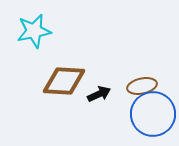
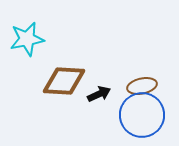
cyan star: moved 7 px left, 8 px down
blue circle: moved 11 px left, 1 px down
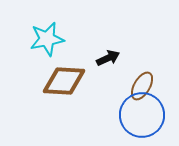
cyan star: moved 20 px right
brown ellipse: rotated 48 degrees counterclockwise
black arrow: moved 9 px right, 36 px up
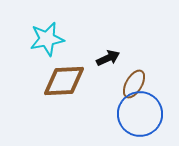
brown diamond: rotated 6 degrees counterclockwise
brown ellipse: moved 8 px left, 2 px up
blue circle: moved 2 px left, 1 px up
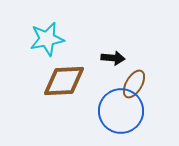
black arrow: moved 5 px right; rotated 30 degrees clockwise
blue circle: moved 19 px left, 3 px up
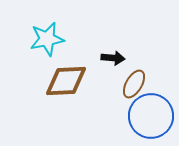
brown diamond: moved 2 px right
blue circle: moved 30 px right, 5 px down
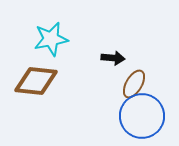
cyan star: moved 4 px right
brown diamond: moved 30 px left; rotated 9 degrees clockwise
blue circle: moved 9 px left
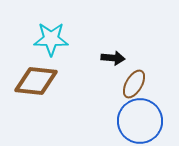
cyan star: rotated 12 degrees clockwise
blue circle: moved 2 px left, 5 px down
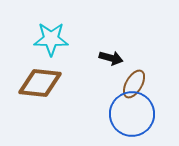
black arrow: moved 2 px left; rotated 10 degrees clockwise
brown diamond: moved 4 px right, 2 px down
blue circle: moved 8 px left, 7 px up
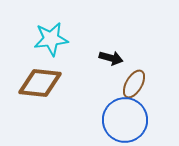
cyan star: rotated 8 degrees counterclockwise
blue circle: moved 7 px left, 6 px down
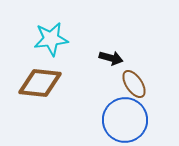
brown ellipse: rotated 64 degrees counterclockwise
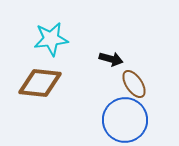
black arrow: moved 1 px down
